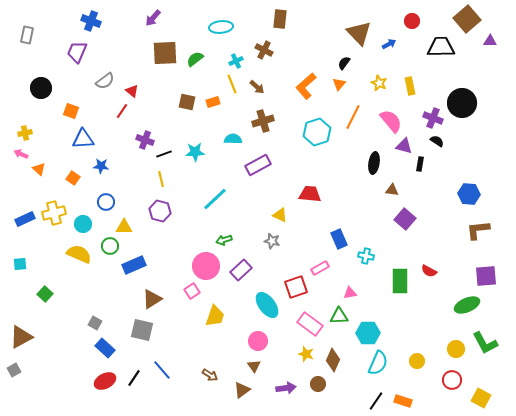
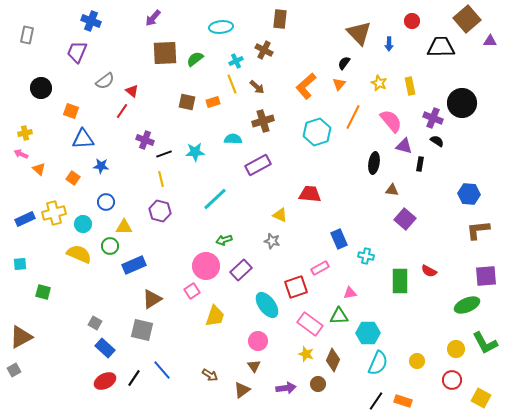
blue arrow at (389, 44): rotated 120 degrees clockwise
green square at (45, 294): moved 2 px left, 2 px up; rotated 28 degrees counterclockwise
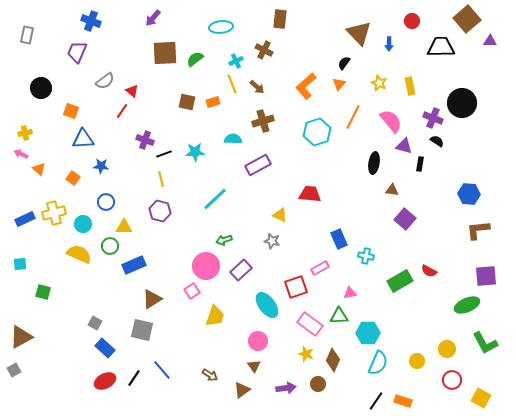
green rectangle at (400, 281): rotated 60 degrees clockwise
yellow circle at (456, 349): moved 9 px left
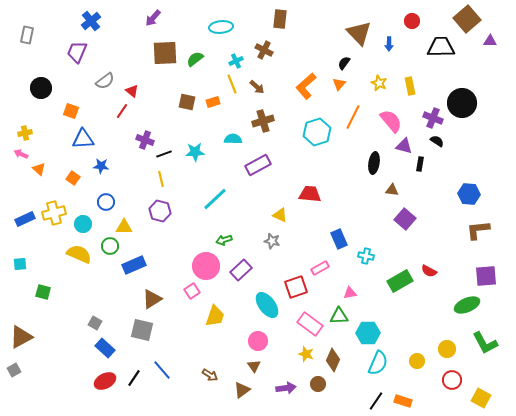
blue cross at (91, 21): rotated 30 degrees clockwise
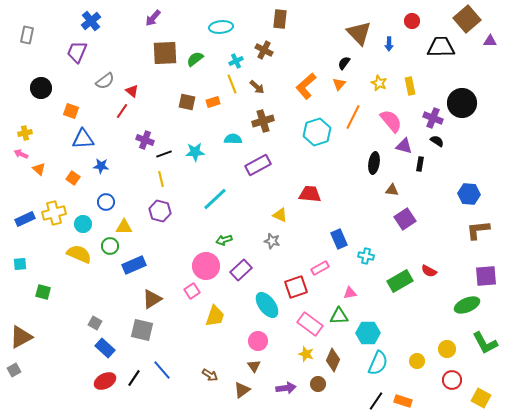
purple square at (405, 219): rotated 15 degrees clockwise
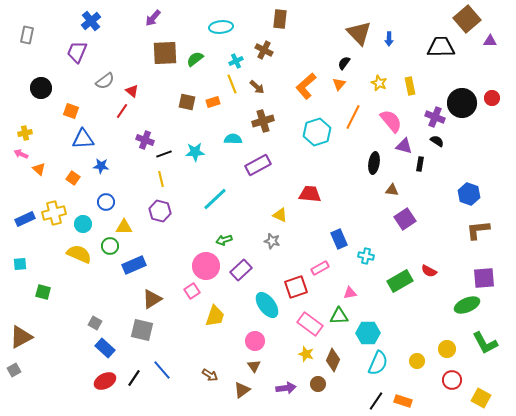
red circle at (412, 21): moved 80 px right, 77 px down
blue arrow at (389, 44): moved 5 px up
purple cross at (433, 118): moved 2 px right, 1 px up
blue hexagon at (469, 194): rotated 15 degrees clockwise
purple square at (486, 276): moved 2 px left, 2 px down
pink circle at (258, 341): moved 3 px left
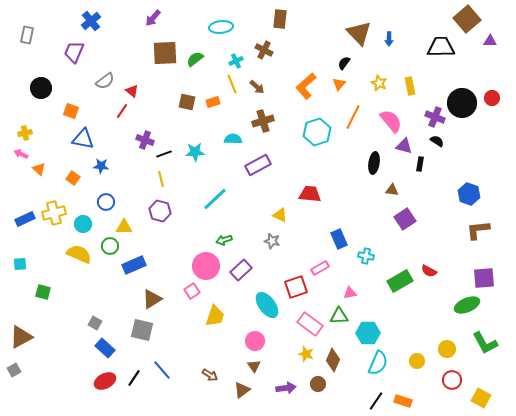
purple trapezoid at (77, 52): moved 3 px left
blue triangle at (83, 139): rotated 15 degrees clockwise
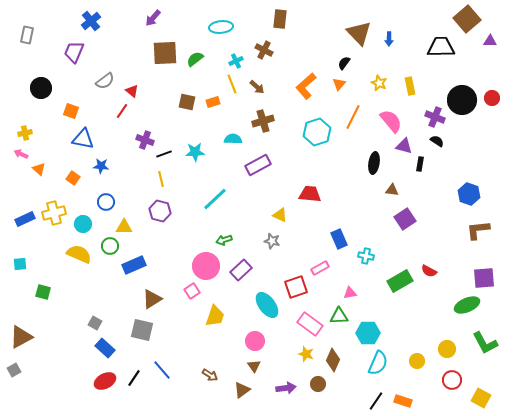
black circle at (462, 103): moved 3 px up
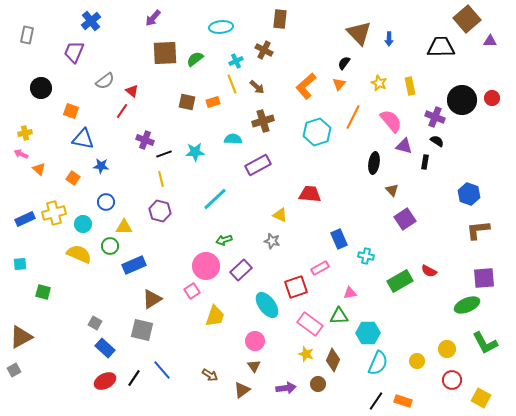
black rectangle at (420, 164): moved 5 px right, 2 px up
brown triangle at (392, 190): rotated 40 degrees clockwise
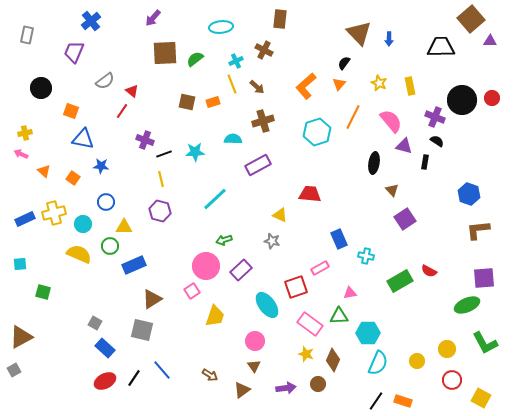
brown square at (467, 19): moved 4 px right
orange triangle at (39, 169): moved 5 px right, 2 px down
